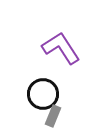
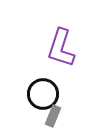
purple L-shape: rotated 129 degrees counterclockwise
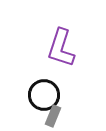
black circle: moved 1 px right, 1 px down
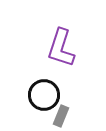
gray rectangle: moved 8 px right
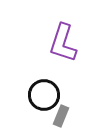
purple L-shape: moved 2 px right, 5 px up
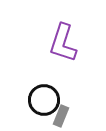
black circle: moved 5 px down
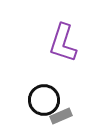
gray rectangle: rotated 45 degrees clockwise
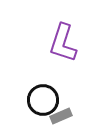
black circle: moved 1 px left
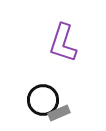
gray rectangle: moved 2 px left, 3 px up
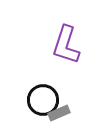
purple L-shape: moved 3 px right, 2 px down
